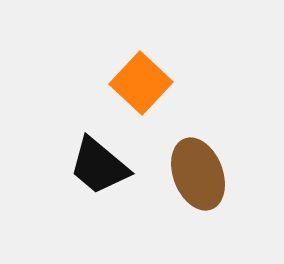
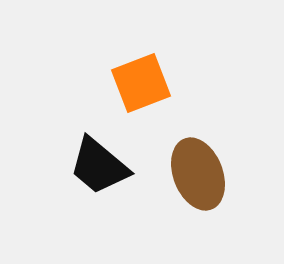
orange square: rotated 26 degrees clockwise
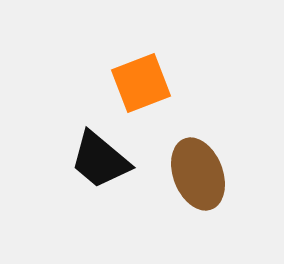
black trapezoid: moved 1 px right, 6 px up
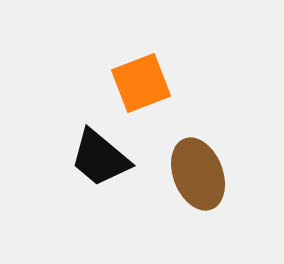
black trapezoid: moved 2 px up
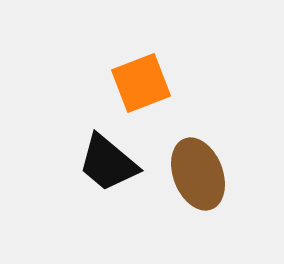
black trapezoid: moved 8 px right, 5 px down
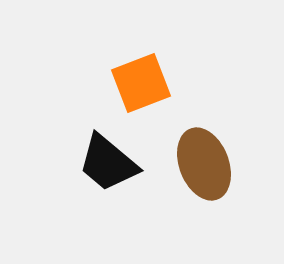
brown ellipse: moved 6 px right, 10 px up
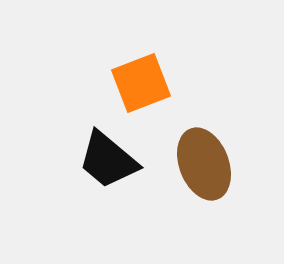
black trapezoid: moved 3 px up
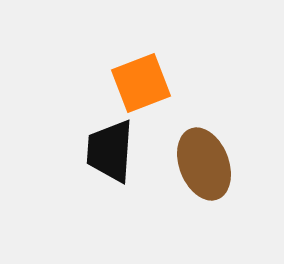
black trapezoid: moved 2 px right, 9 px up; rotated 54 degrees clockwise
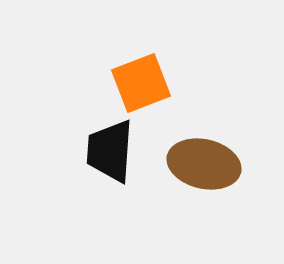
brown ellipse: rotated 56 degrees counterclockwise
